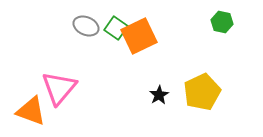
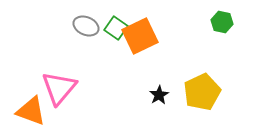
orange square: moved 1 px right
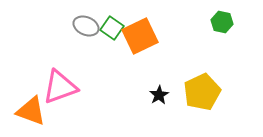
green square: moved 4 px left
pink triangle: moved 1 px right, 1 px up; rotated 30 degrees clockwise
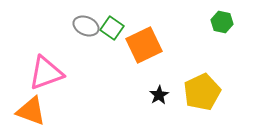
orange square: moved 4 px right, 9 px down
pink triangle: moved 14 px left, 14 px up
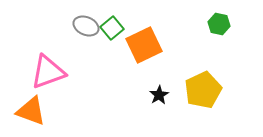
green hexagon: moved 3 px left, 2 px down
green square: rotated 15 degrees clockwise
pink triangle: moved 2 px right, 1 px up
yellow pentagon: moved 1 px right, 2 px up
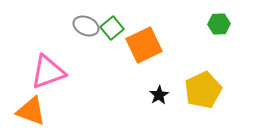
green hexagon: rotated 15 degrees counterclockwise
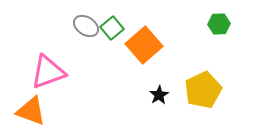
gray ellipse: rotated 10 degrees clockwise
orange square: rotated 15 degrees counterclockwise
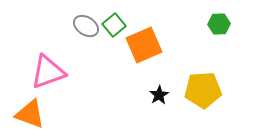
green square: moved 2 px right, 3 px up
orange square: rotated 18 degrees clockwise
yellow pentagon: rotated 21 degrees clockwise
orange triangle: moved 1 px left, 3 px down
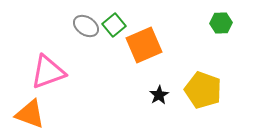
green hexagon: moved 2 px right, 1 px up
yellow pentagon: rotated 24 degrees clockwise
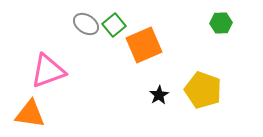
gray ellipse: moved 2 px up
pink triangle: moved 1 px up
orange triangle: rotated 12 degrees counterclockwise
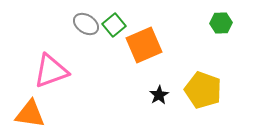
pink triangle: moved 3 px right
